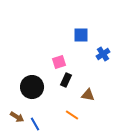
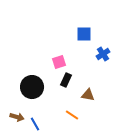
blue square: moved 3 px right, 1 px up
brown arrow: rotated 16 degrees counterclockwise
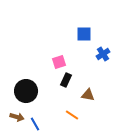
black circle: moved 6 px left, 4 px down
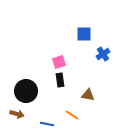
black rectangle: moved 6 px left; rotated 32 degrees counterclockwise
brown arrow: moved 3 px up
blue line: moved 12 px right; rotated 48 degrees counterclockwise
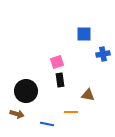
blue cross: rotated 24 degrees clockwise
pink square: moved 2 px left
orange line: moved 1 px left, 3 px up; rotated 32 degrees counterclockwise
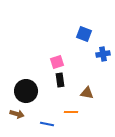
blue square: rotated 21 degrees clockwise
brown triangle: moved 1 px left, 2 px up
